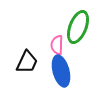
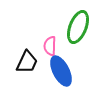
pink semicircle: moved 7 px left, 1 px down
blue ellipse: rotated 12 degrees counterclockwise
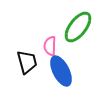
green ellipse: rotated 16 degrees clockwise
black trapezoid: rotated 40 degrees counterclockwise
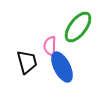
blue ellipse: moved 1 px right, 4 px up
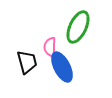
green ellipse: rotated 12 degrees counterclockwise
pink semicircle: moved 1 px down
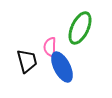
green ellipse: moved 2 px right, 1 px down
black trapezoid: moved 1 px up
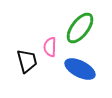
green ellipse: rotated 12 degrees clockwise
blue ellipse: moved 18 px right, 2 px down; rotated 36 degrees counterclockwise
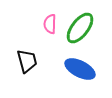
pink semicircle: moved 23 px up
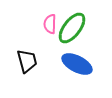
green ellipse: moved 8 px left
blue ellipse: moved 3 px left, 5 px up
